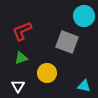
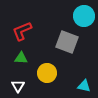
green triangle: rotated 24 degrees clockwise
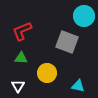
cyan triangle: moved 6 px left
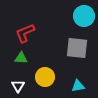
red L-shape: moved 3 px right, 2 px down
gray square: moved 10 px right, 6 px down; rotated 15 degrees counterclockwise
yellow circle: moved 2 px left, 4 px down
cyan triangle: rotated 24 degrees counterclockwise
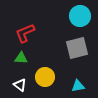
cyan circle: moved 4 px left
gray square: rotated 20 degrees counterclockwise
white triangle: moved 2 px right, 1 px up; rotated 24 degrees counterclockwise
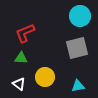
white triangle: moved 1 px left, 1 px up
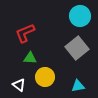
gray square: rotated 25 degrees counterclockwise
green triangle: moved 9 px right
white triangle: moved 1 px down
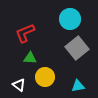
cyan circle: moved 10 px left, 3 px down
